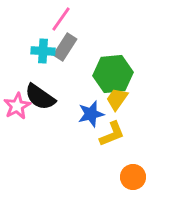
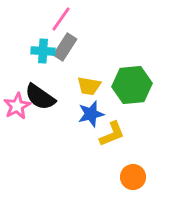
green hexagon: moved 19 px right, 11 px down
yellow trapezoid: moved 28 px left, 13 px up; rotated 115 degrees counterclockwise
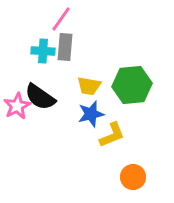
gray rectangle: rotated 28 degrees counterclockwise
yellow L-shape: moved 1 px down
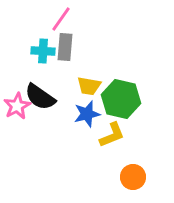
green hexagon: moved 11 px left, 14 px down; rotated 18 degrees clockwise
blue star: moved 4 px left
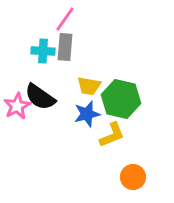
pink line: moved 4 px right
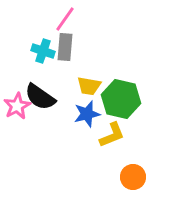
cyan cross: rotated 15 degrees clockwise
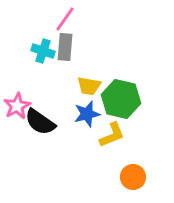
black semicircle: moved 25 px down
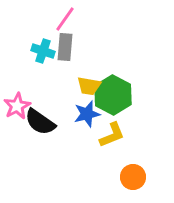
green hexagon: moved 8 px left, 4 px up; rotated 15 degrees clockwise
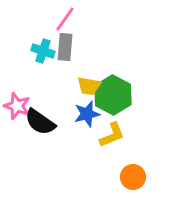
pink star: rotated 24 degrees counterclockwise
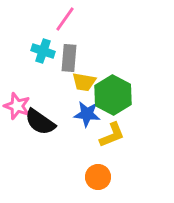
gray rectangle: moved 4 px right, 11 px down
yellow trapezoid: moved 5 px left, 4 px up
blue star: rotated 20 degrees clockwise
orange circle: moved 35 px left
